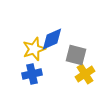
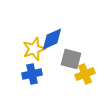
gray square: moved 5 px left, 4 px down
yellow cross: rotated 12 degrees clockwise
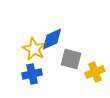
yellow star: rotated 25 degrees counterclockwise
yellow cross: moved 10 px right, 2 px up
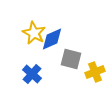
yellow star: moved 16 px up
blue cross: rotated 36 degrees counterclockwise
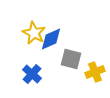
blue diamond: moved 1 px left
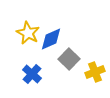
yellow star: moved 6 px left
gray square: moved 2 px left; rotated 30 degrees clockwise
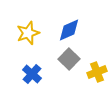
yellow star: rotated 25 degrees clockwise
blue diamond: moved 18 px right, 9 px up
yellow cross: moved 2 px right
